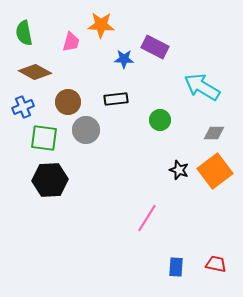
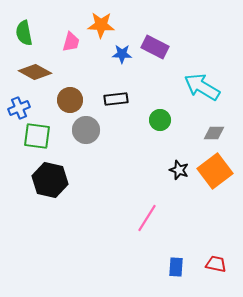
blue star: moved 2 px left, 5 px up
brown circle: moved 2 px right, 2 px up
blue cross: moved 4 px left, 1 px down
green square: moved 7 px left, 2 px up
black hexagon: rotated 16 degrees clockwise
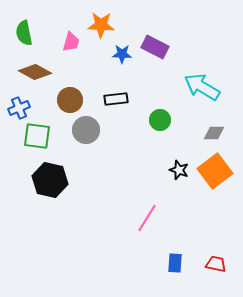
blue rectangle: moved 1 px left, 4 px up
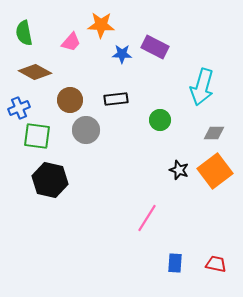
pink trapezoid: rotated 25 degrees clockwise
cyan arrow: rotated 105 degrees counterclockwise
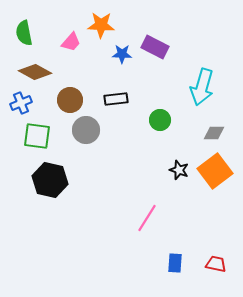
blue cross: moved 2 px right, 5 px up
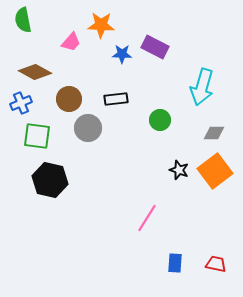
green semicircle: moved 1 px left, 13 px up
brown circle: moved 1 px left, 1 px up
gray circle: moved 2 px right, 2 px up
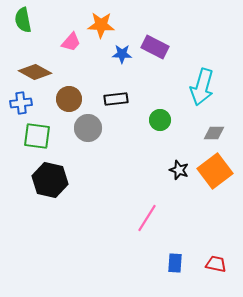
blue cross: rotated 15 degrees clockwise
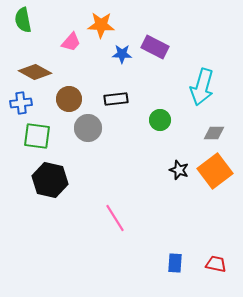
pink line: moved 32 px left; rotated 64 degrees counterclockwise
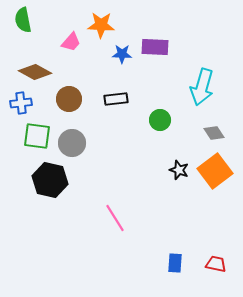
purple rectangle: rotated 24 degrees counterclockwise
gray circle: moved 16 px left, 15 px down
gray diamond: rotated 55 degrees clockwise
